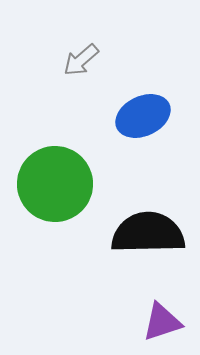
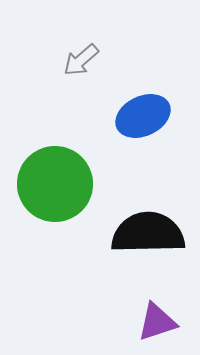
purple triangle: moved 5 px left
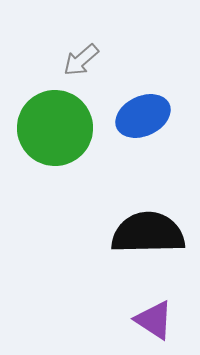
green circle: moved 56 px up
purple triangle: moved 3 px left, 2 px up; rotated 51 degrees clockwise
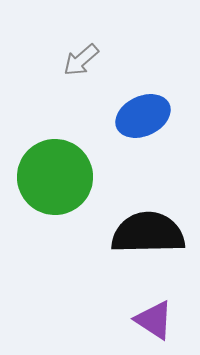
green circle: moved 49 px down
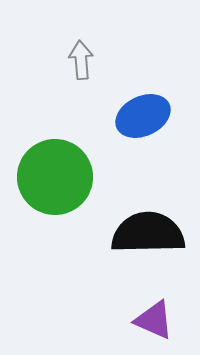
gray arrow: rotated 126 degrees clockwise
purple triangle: rotated 9 degrees counterclockwise
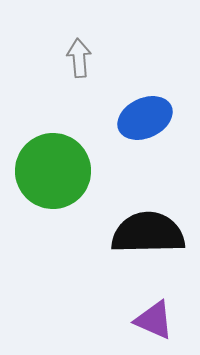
gray arrow: moved 2 px left, 2 px up
blue ellipse: moved 2 px right, 2 px down
green circle: moved 2 px left, 6 px up
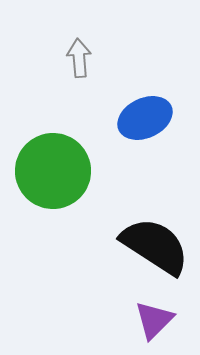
black semicircle: moved 7 px right, 13 px down; rotated 34 degrees clockwise
purple triangle: rotated 51 degrees clockwise
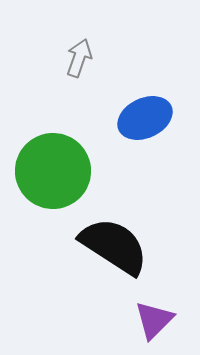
gray arrow: rotated 24 degrees clockwise
black semicircle: moved 41 px left
